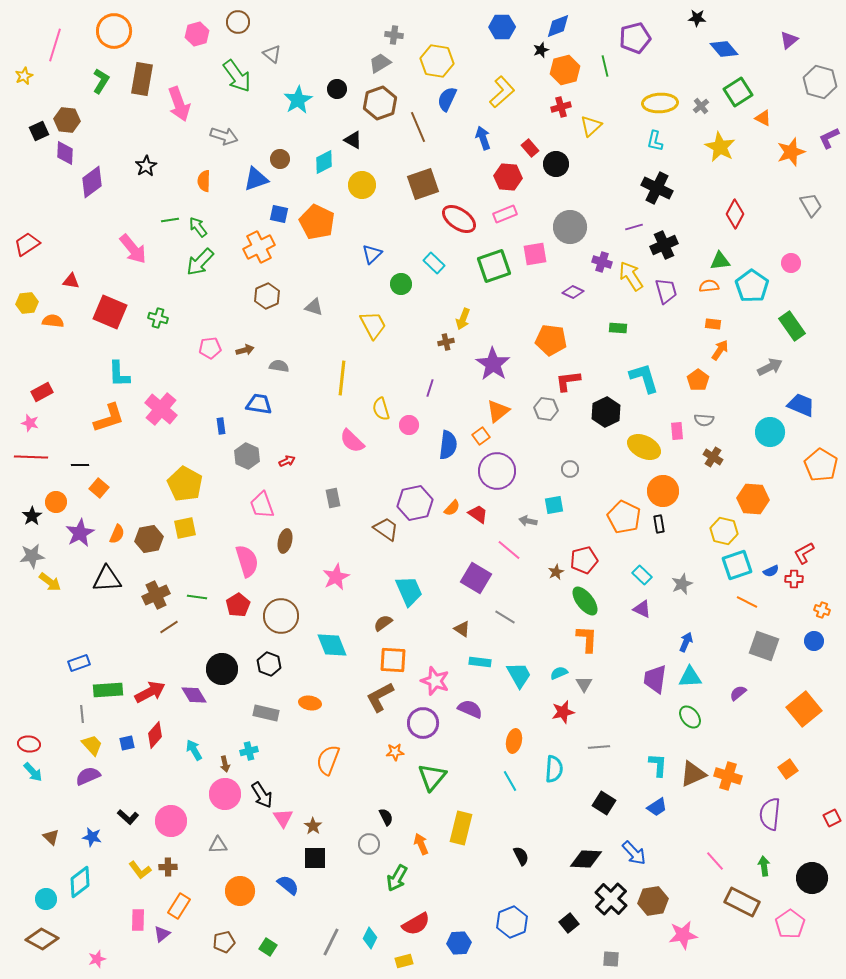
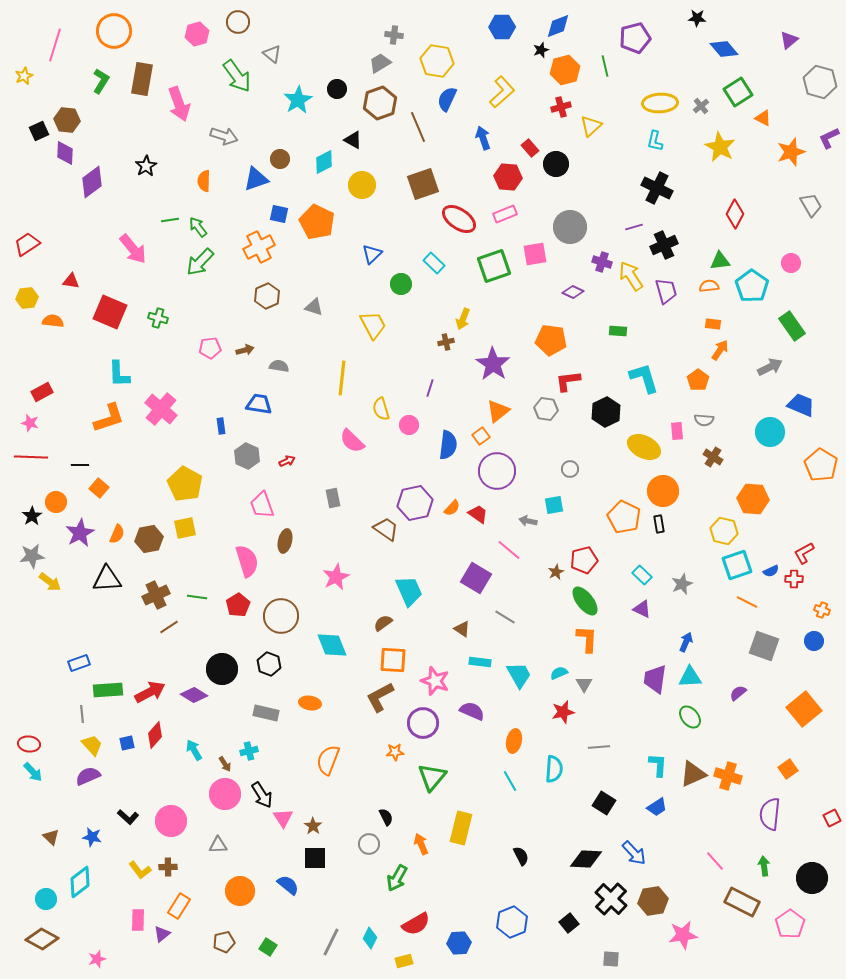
yellow hexagon at (27, 303): moved 5 px up
green rectangle at (618, 328): moved 3 px down
purple diamond at (194, 695): rotated 28 degrees counterclockwise
purple semicircle at (470, 709): moved 2 px right, 2 px down
brown arrow at (225, 764): rotated 21 degrees counterclockwise
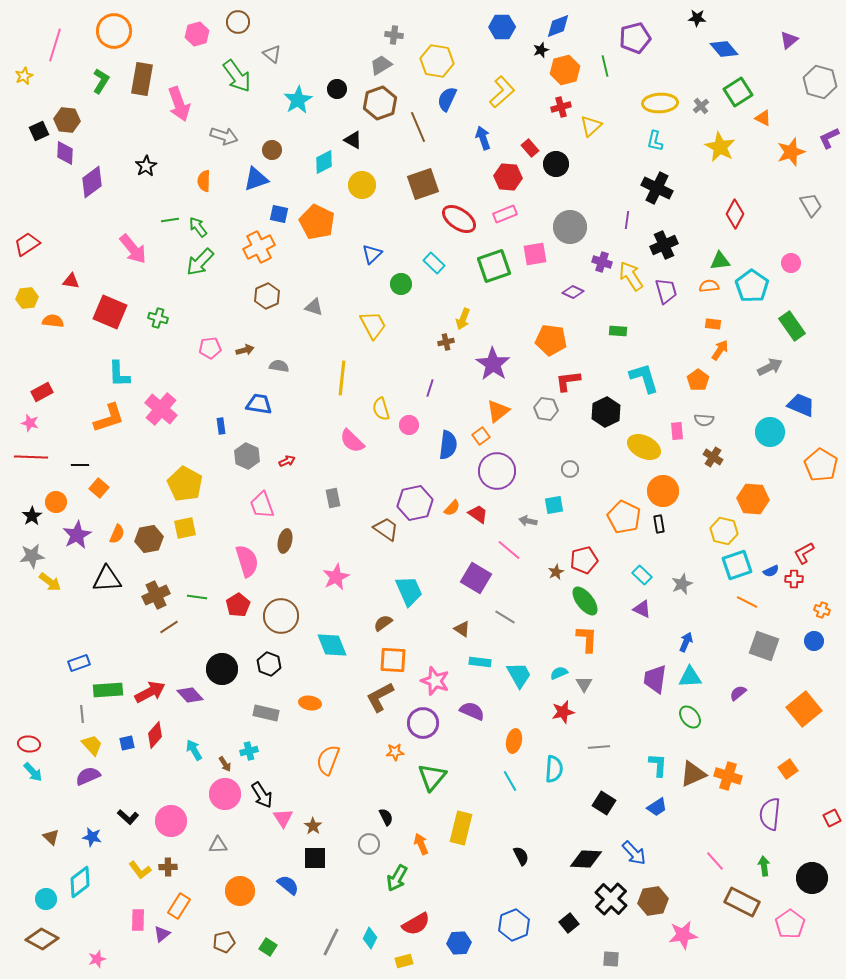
gray trapezoid at (380, 63): moved 1 px right, 2 px down
brown circle at (280, 159): moved 8 px left, 9 px up
purple line at (634, 227): moved 7 px left, 7 px up; rotated 66 degrees counterclockwise
purple star at (80, 533): moved 3 px left, 2 px down
purple diamond at (194, 695): moved 4 px left; rotated 16 degrees clockwise
blue hexagon at (512, 922): moved 2 px right, 3 px down
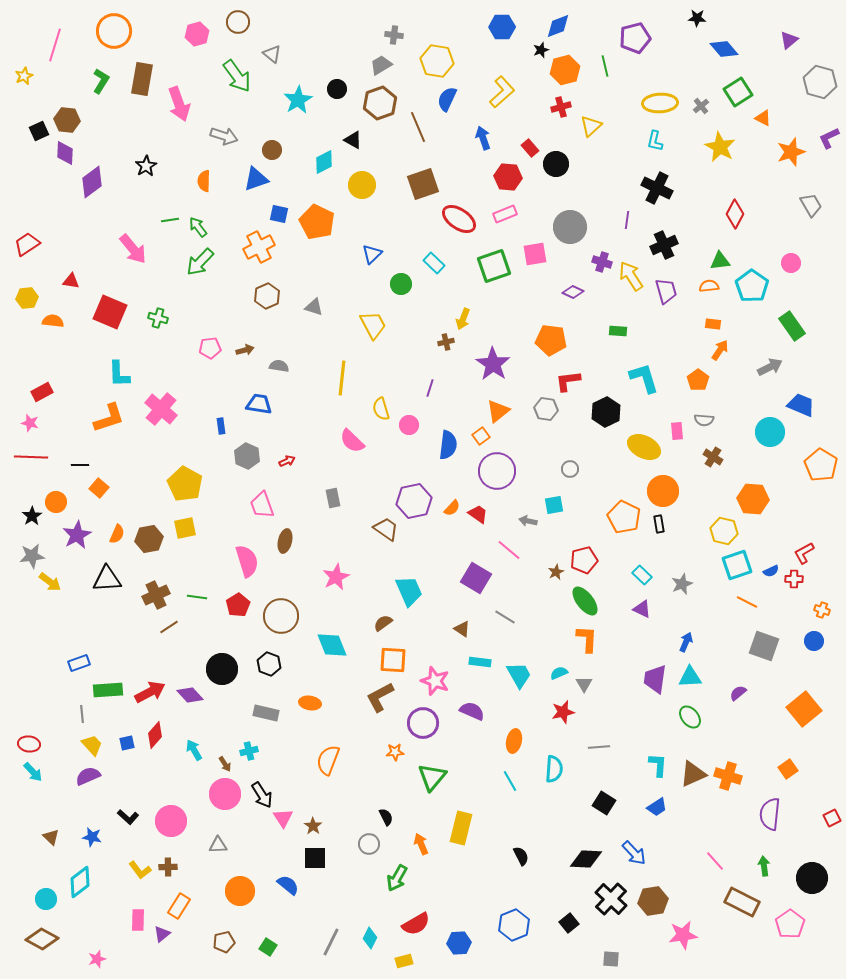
purple hexagon at (415, 503): moved 1 px left, 2 px up
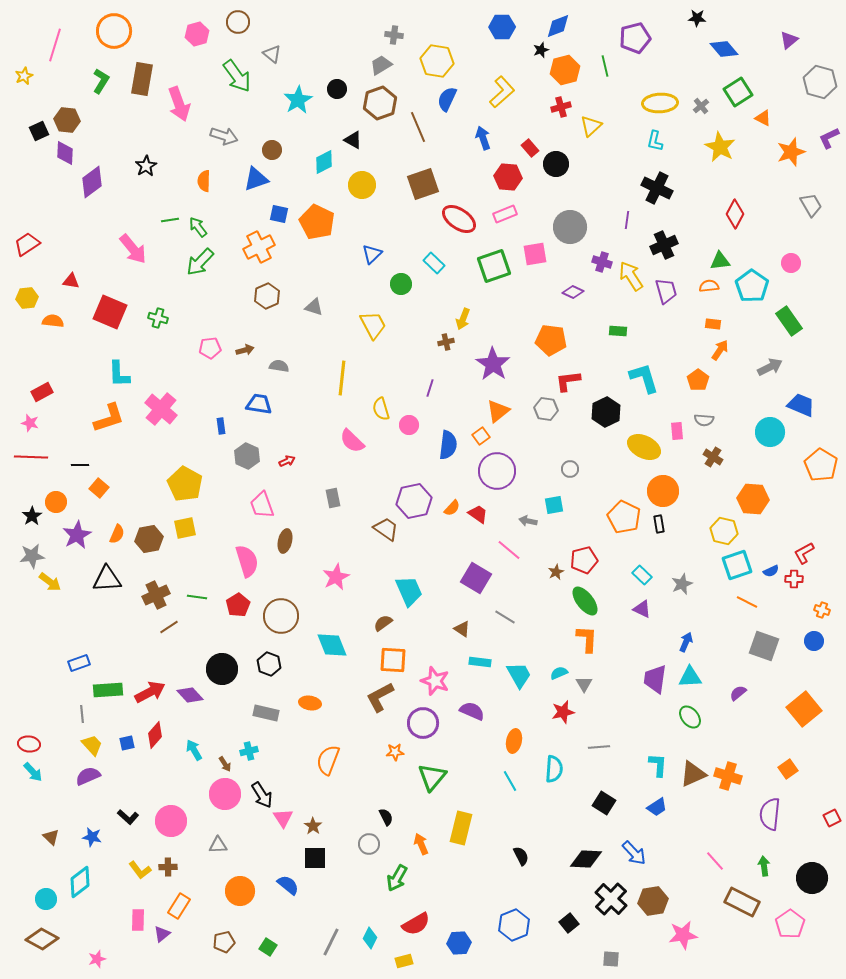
green rectangle at (792, 326): moved 3 px left, 5 px up
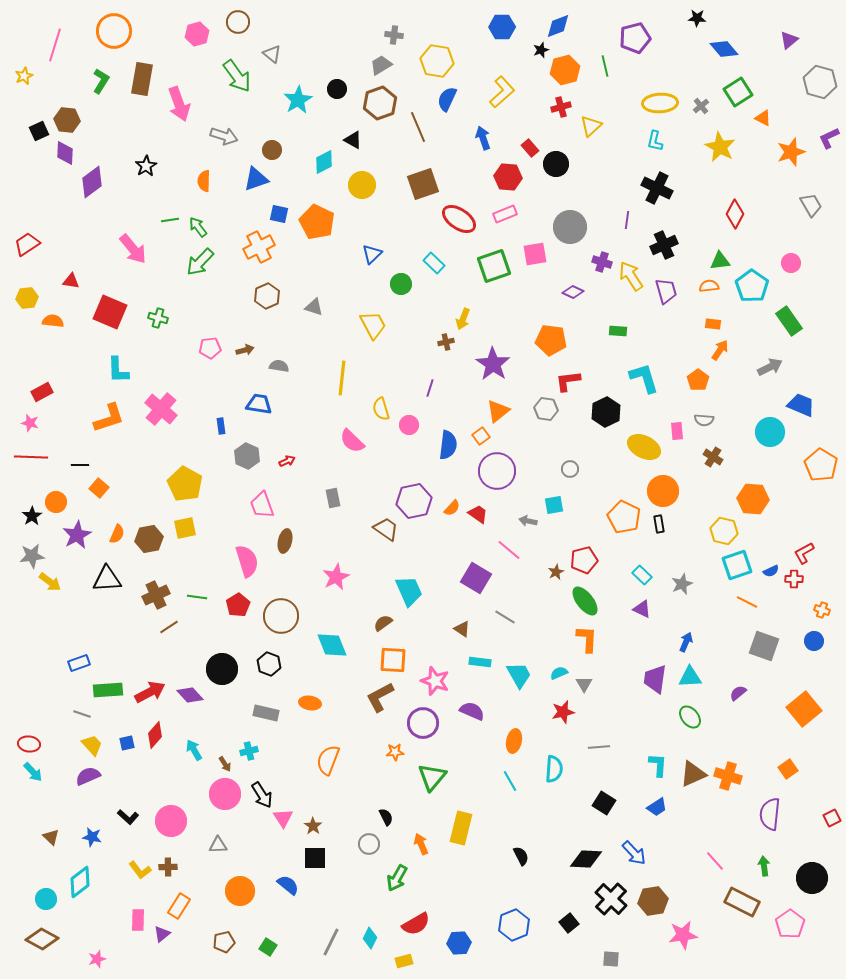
cyan L-shape at (119, 374): moved 1 px left, 4 px up
gray line at (82, 714): rotated 66 degrees counterclockwise
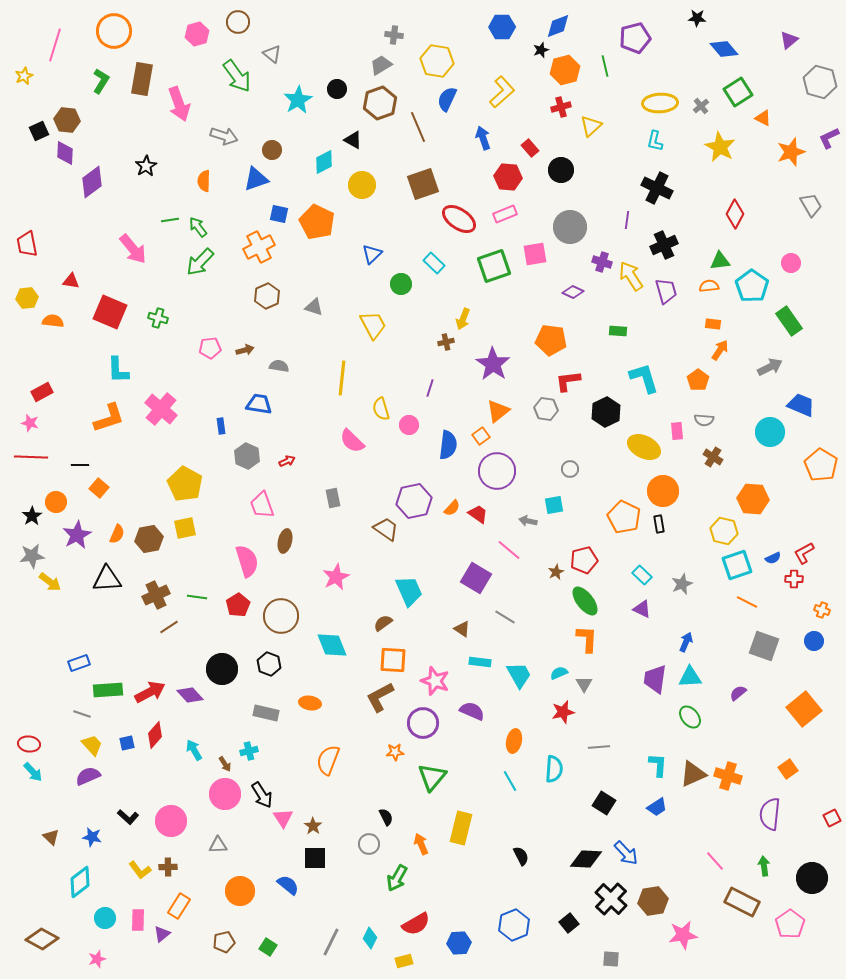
black circle at (556, 164): moved 5 px right, 6 px down
red trapezoid at (27, 244): rotated 68 degrees counterclockwise
blue semicircle at (771, 571): moved 2 px right, 13 px up
blue arrow at (634, 853): moved 8 px left
cyan circle at (46, 899): moved 59 px right, 19 px down
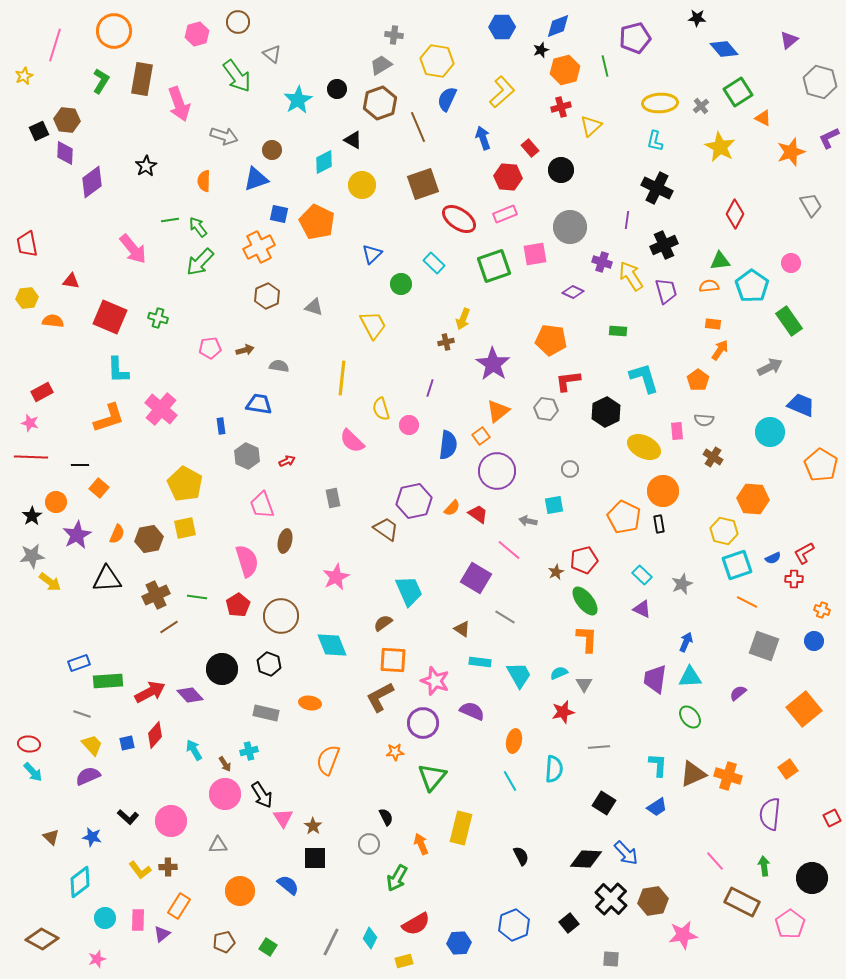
red square at (110, 312): moved 5 px down
green rectangle at (108, 690): moved 9 px up
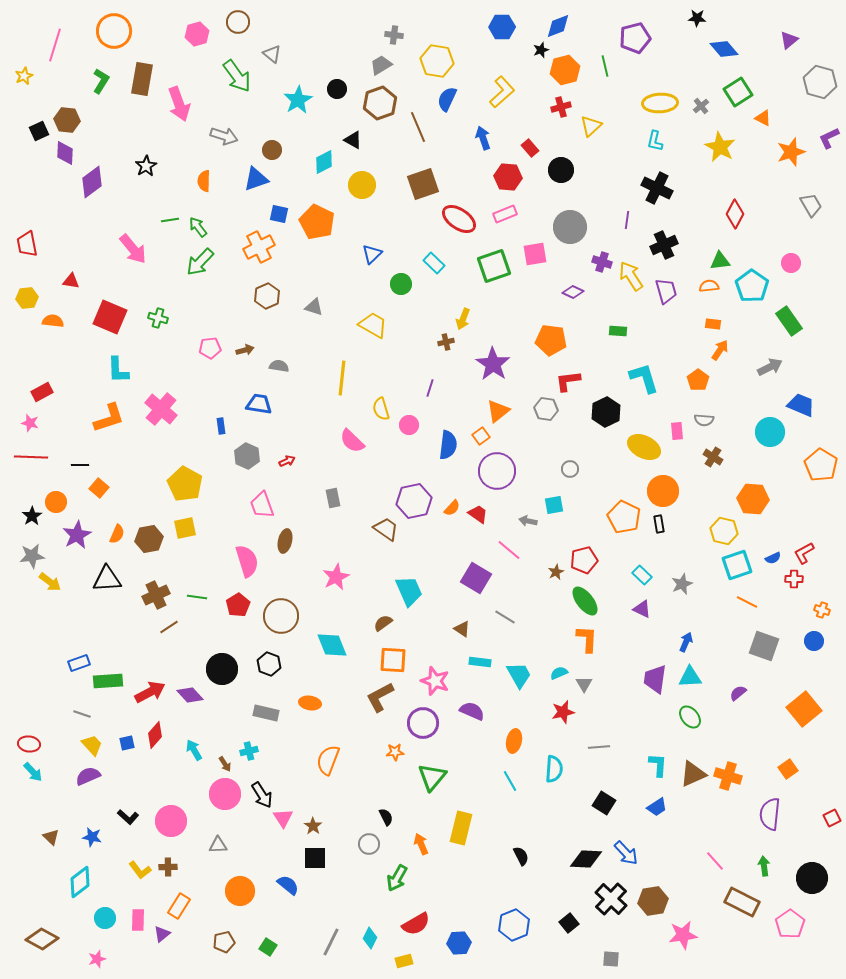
yellow trapezoid at (373, 325): rotated 32 degrees counterclockwise
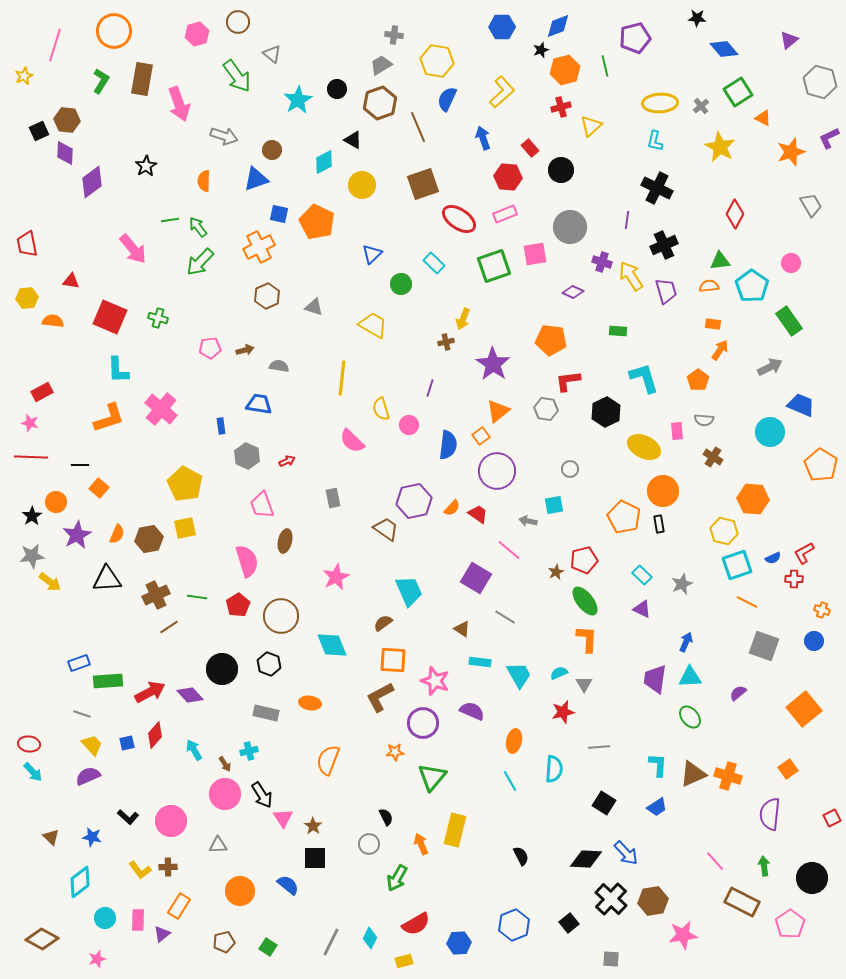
yellow rectangle at (461, 828): moved 6 px left, 2 px down
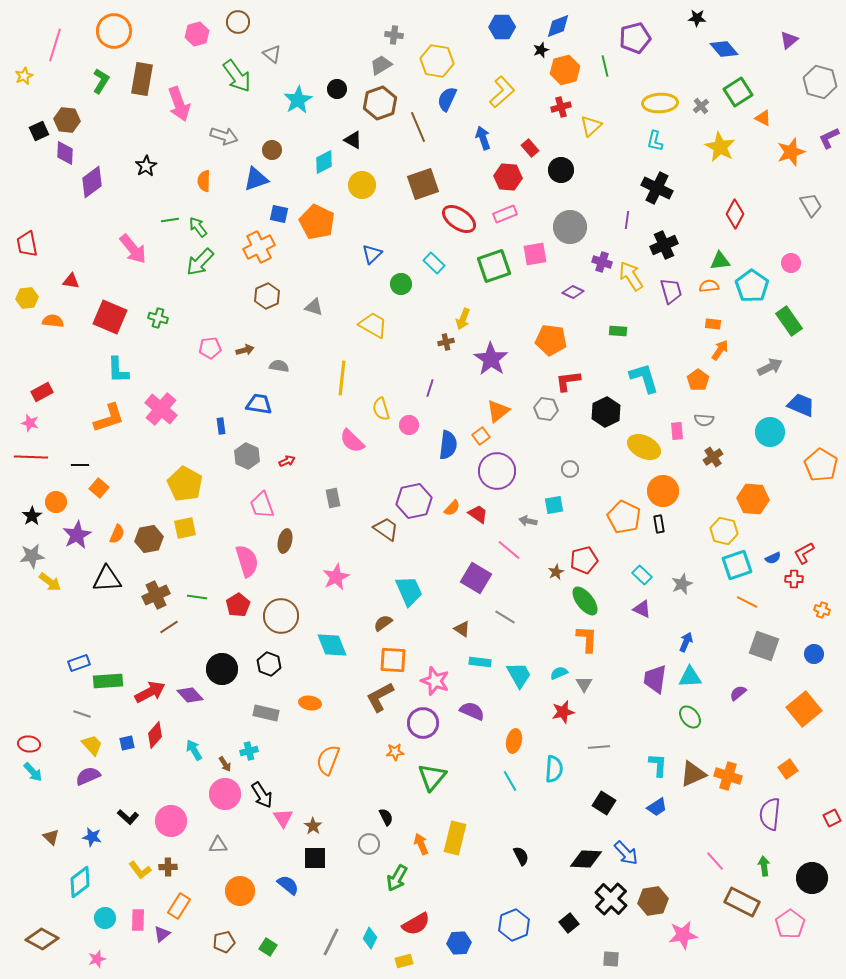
purple trapezoid at (666, 291): moved 5 px right
purple star at (493, 364): moved 2 px left, 5 px up
brown cross at (713, 457): rotated 24 degrees clockwise
blue circle at (814, 641): moved 13 px down
yellow rectangle at (455, 830): moved 8 px down
